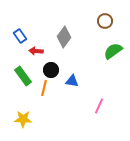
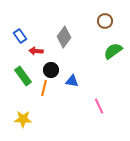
pink line: rotated 49 degrees counterclockwise
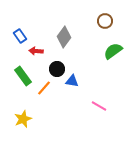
black circle: moved 6 px right, 1 px up
orange line: rotated 28 degrees clockwise
pink line: rotated 35 degrees counterclockwise
yellow star: rotated 24 degrees counterclockwise
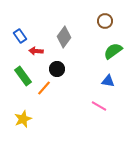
blue triangle: moved 36 px right
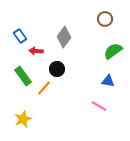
brown circle: moved 2 px up
